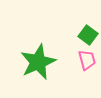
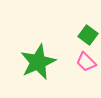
pink trapezoid: moved 1 px left, 2 px down; rotated 150 degrees clockwise
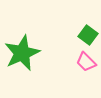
green star: moved 16 px left, 9 px up
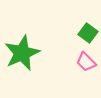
green square: moved 2 px up
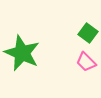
green star: rotated 24 degrees counterclockwise
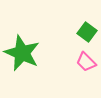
green square: moved 1 px left, 1 px up
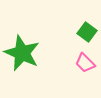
pink trapezoid: moved 1 px left, 1 px down
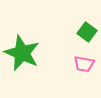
pink trapezoid: moved 1 px left, 1 px down; rotated 35 degrees counterclockwise
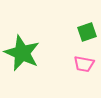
green square: rotated 36 degrees clockwise
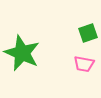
green square: moved 1 px right, 1 px down
